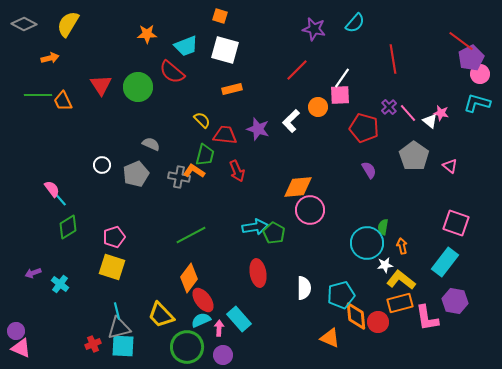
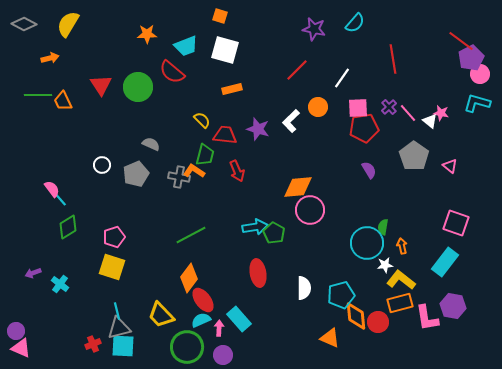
pink square at (340, 95): moved 18 px right, 13 px down
red pentagon at (364, 128): rotated 24 degrees counterclockwise
purple hexagon at (455, 301): moved 2 px left, 5 px down
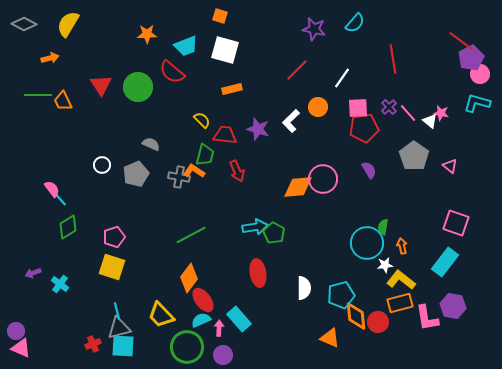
pink circle at (310, 210): moved 13 px right, 31 px up
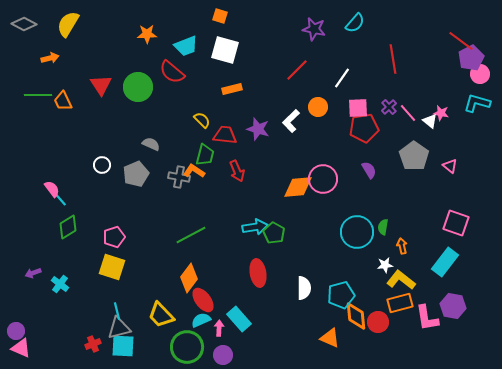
cyan circle at (367, 243): moved 10 px left, 11 px up
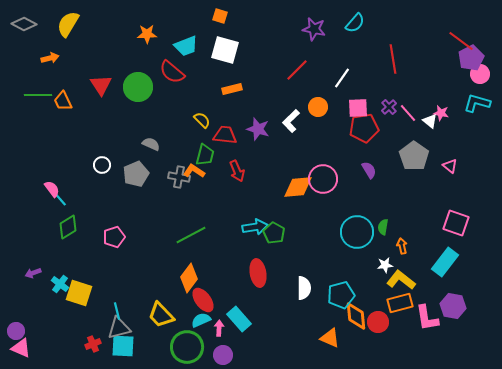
yellow square at (112, 267): moved 33 px left, 26 px down
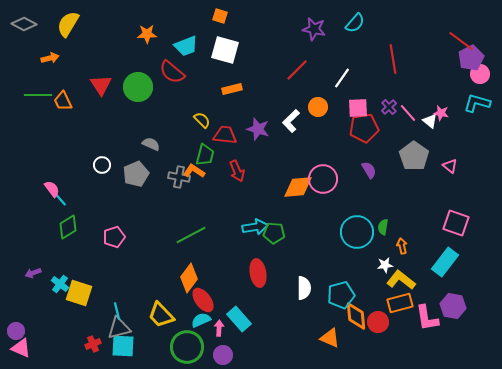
green pentagon at (274, 233): rotated 25 degrees counterclockwise
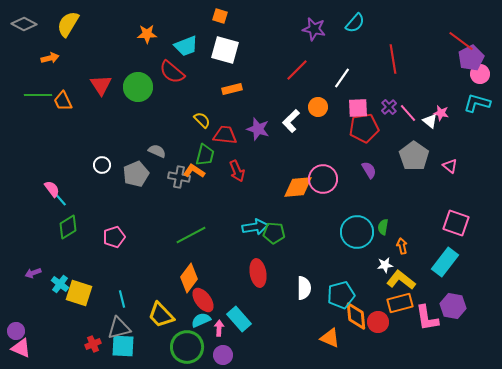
gray semicircle at (151, 144): moved 6 px right, 7 px down
cyan line at (117, 311): moved 5 px right, 12 px up
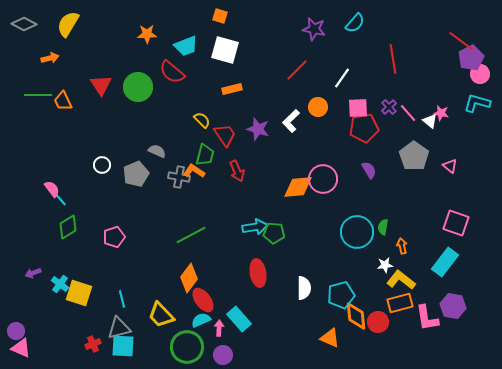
red trapezoid at (225, 135): rotated 50 degrees clockwise
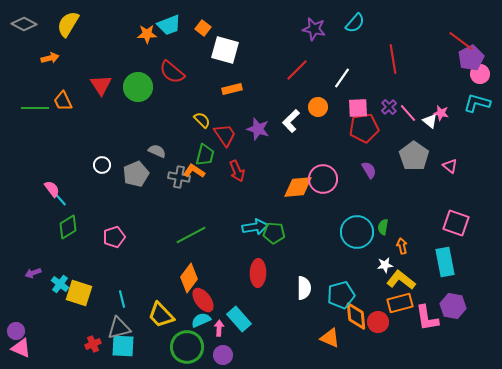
orange square at (220, 16): moved 17 px left, 12 px down; rotated 21 degrees clockwise
cyan trapezoid at (186, 46): moved 17 px left, 21 px up
green line at (38, 95): moved 3 px left, 13 px down
cyan rectangle at (445, 262): rotated 48 degrees counterclockwise
red ellipse at (258, 273): rotated 12 degrees clockwise
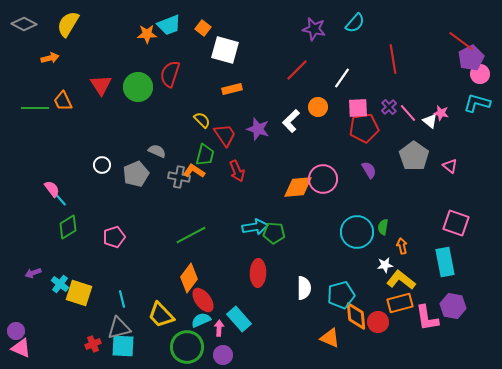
red semicircle at (172, 72): moved 2 px left, 2 px down; rotated 68 degrees clockwise
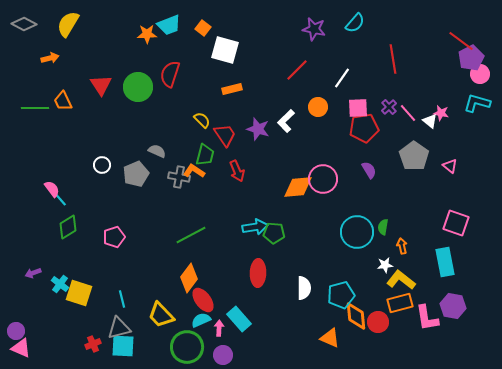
white L-shape at (291, 121): moved 5 px left
